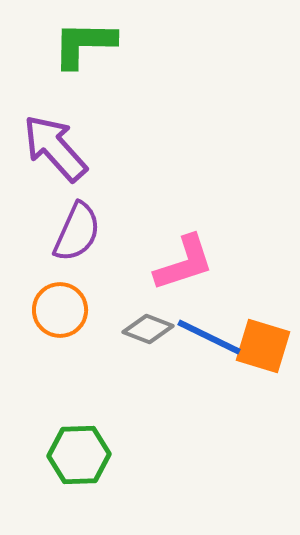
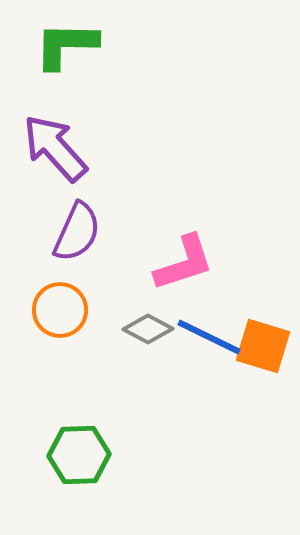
green L-shape: moved 18 px left, 1 px down
gray diamond: rotated 6 degrees clockwise
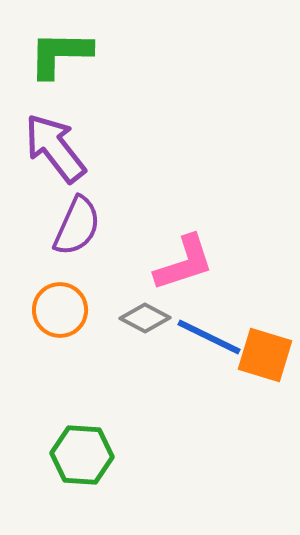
green L-shape: moved 6 px left, 9 px down
purple arrow: rotated 4 degrees clockwise
purple semicircle: moved 6 px up
gray diamond: moved 3 px left, 11 px up
orange square: moved 2 px right, 9 px down
green hexagon: moved 3 px right; rotated 6 degrees clockwise
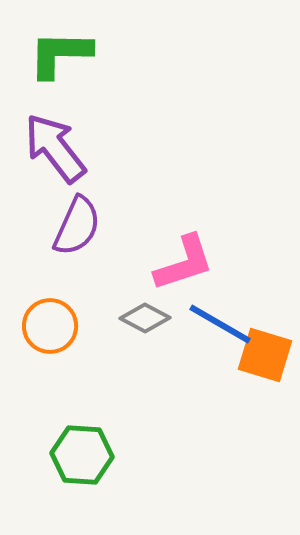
orange circle: moved 10 px left, 16 px down
blue line: moved 11 px right, 13 px up; rotated 4 degrees clockwise
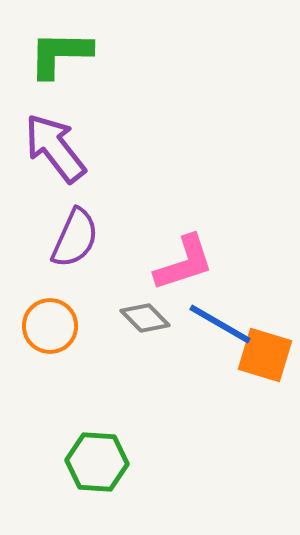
purple semicircle: moved 2 px left, 12 px down
gray diamond: rotated 18 degrees clockwise
green hexagon: moved 15 px right, 7 px down
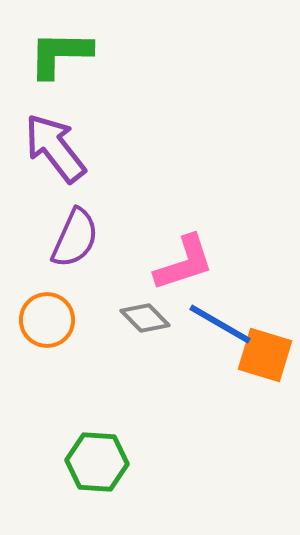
orange circle: moved 3 px left, 6 px up
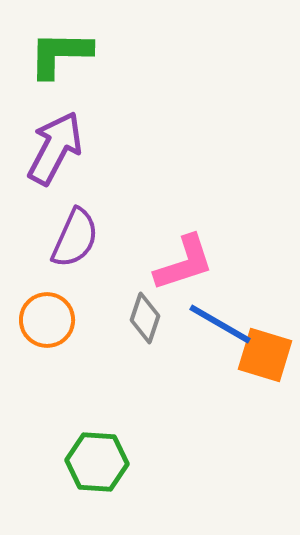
purple arrow: rotated 66 degrees clockwise
gray diamond: rotated 63 degrees clockwise
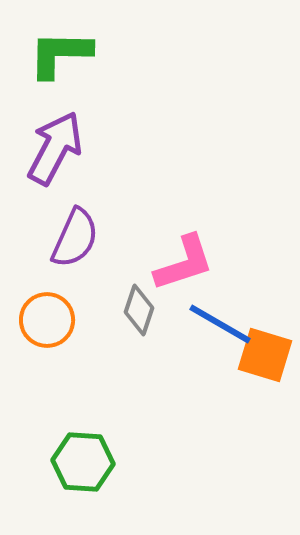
gray diamond: moved 6 px left, 8 px up
green hexagon: moved 14 px left
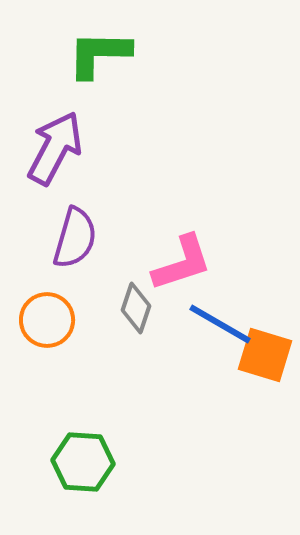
green L-shape: moved 39 px right
purple semicircle: rotated 8 degrees counterclockwise
pink L-shape: moved 2 px left
gray diamond: moved 3 px left, 2 px up
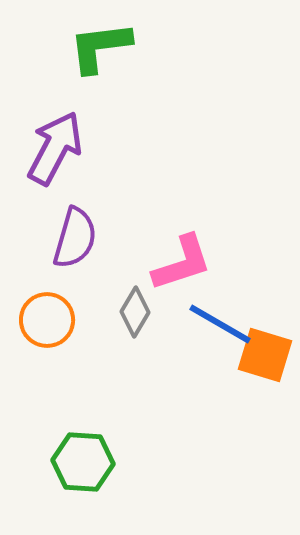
green L-shape: moved 1 px right, 7 px up; rotated 8 degrees counterclockwise
gray diamond: moved 1 px left, 4 px down; rotated 12 degrees clockwise
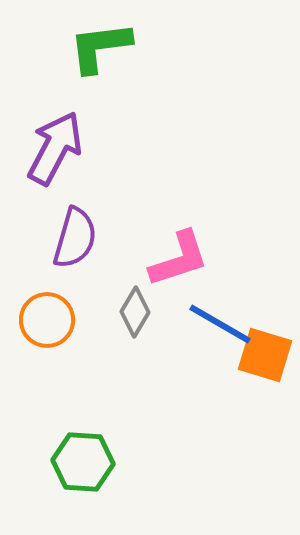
pink L-shape: moved 3 px left, 4 px up
